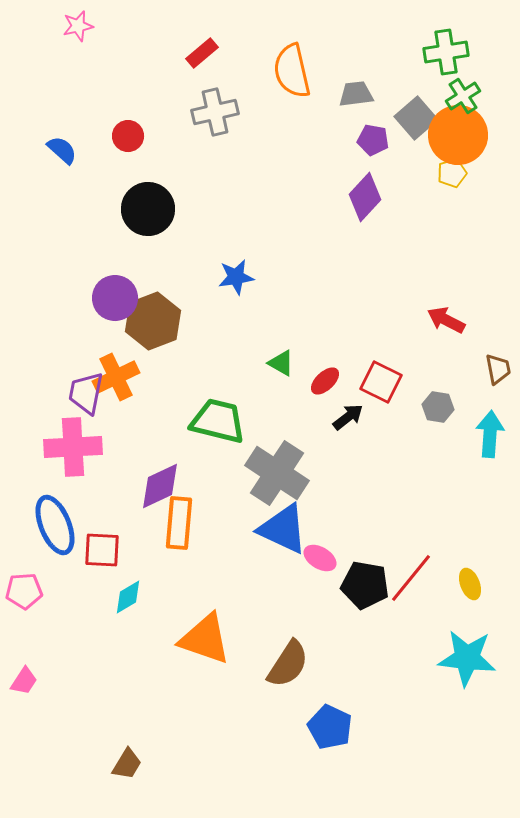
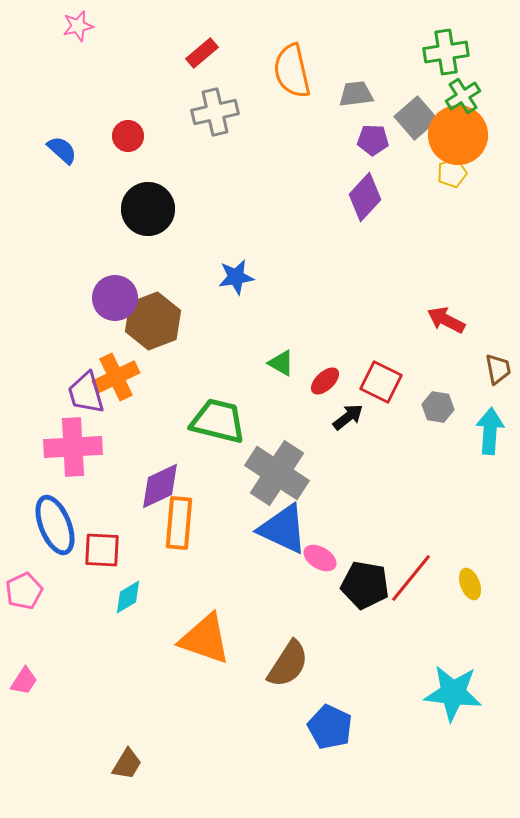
purple pentagon at (373, 140): rotated 8 degrees counterclockwise
purple trapezoid at (86, 393): rotated 27 degrees counterclockwise
cyan arrow at (490, 434): moved 3 px up
pink pentagon at (24, 591): rotated 21 degrees counterclockwise
cyan star at (467, 658): moved 14 px left, 35 px down
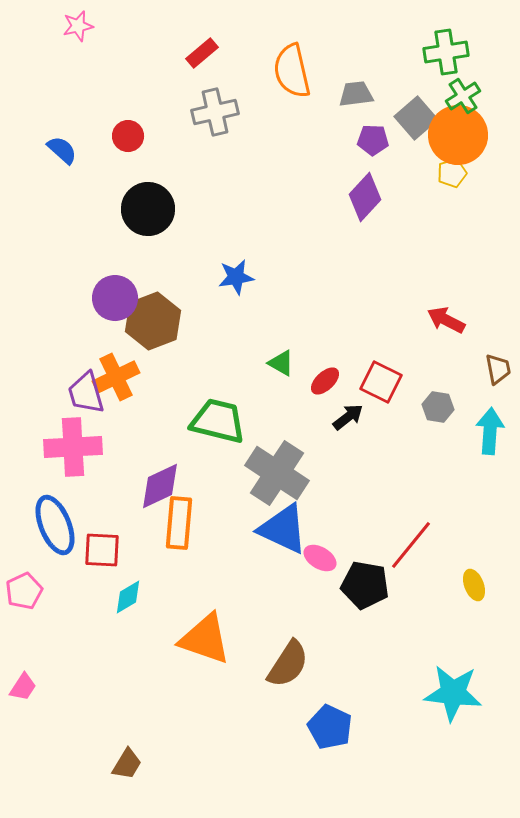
red line at (411, 578): moved 33 px up
yellow ellipse at (470, 584): moved 4 px right, 1 px down
pink trapezoid at (24, 681): moved 1 px left, 6 px down
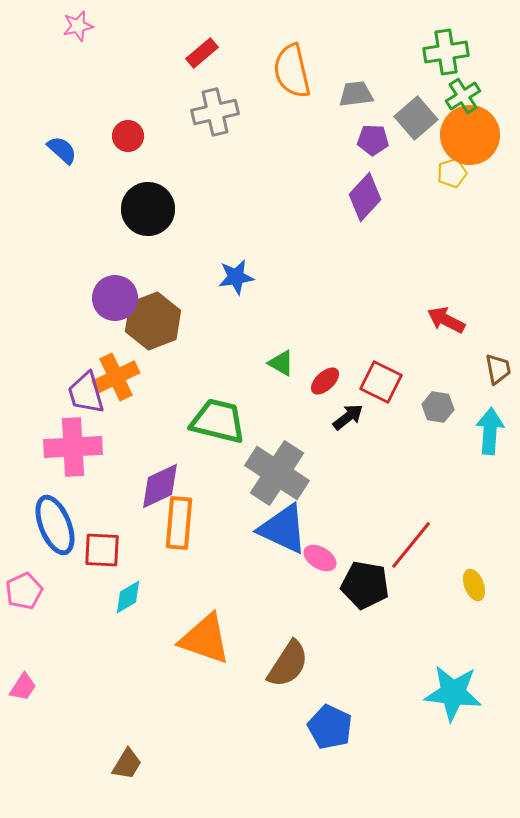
orange circle at (458, 135): moved 12 px right
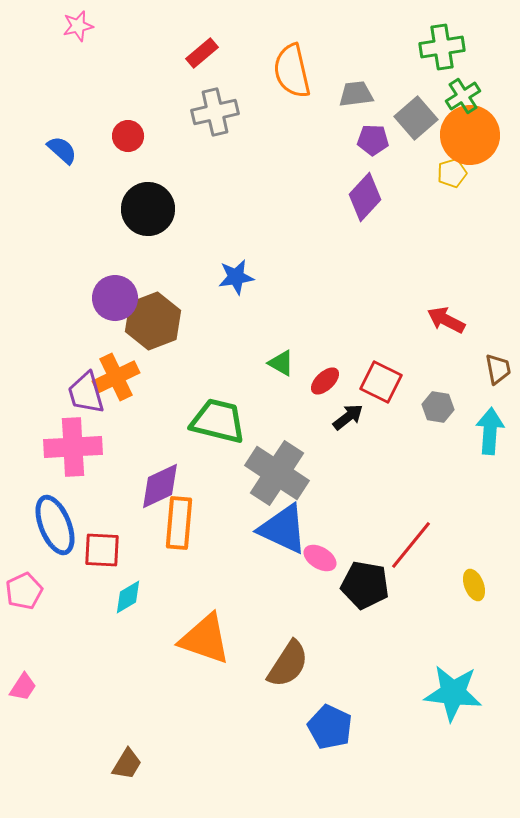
green cross at (446, 52): moved 4 px left, 5 px up
